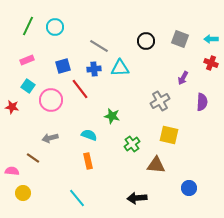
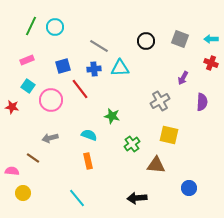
green line: moved 3 px right
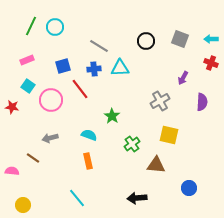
green star: rotated 21 degrees clockwise
yellow circle: moved 12 px down
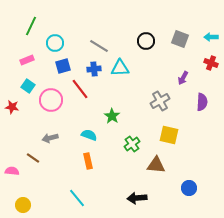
cyan circle: moved 16 px down
cyan arrow: moved 2 px up
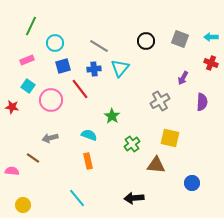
cyan triangle: rotated 48 degrees counterclockwise
yellow square: moved 1 px right, 3 px down
blue circle: moved 3 px right, 5 px up
black arrow: moved 3 px left
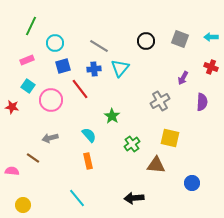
red cross: moved 4 px down
cyan semicircle: rotated 28 degrees clockwise
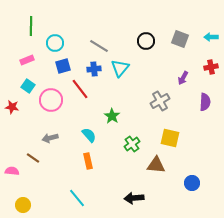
green line: rotated 24 degrees counterclockwise
red cross: rotated 32 degrees counterclockwise
purple semicircle: moved 3 px right
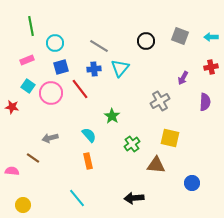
green line: rotated 12 degrees counterclockwise
gray square: moved 3 px up
blue square: moved 2 px left, 1 px down
pink circle: moved 7 px up
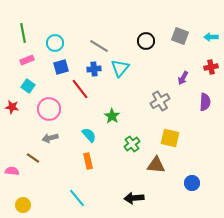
green line: moved 8 px left, 7 px down
pink circle: moved 2 px left, 16 px down
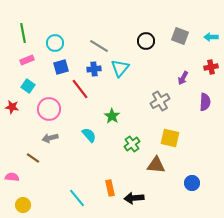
orange rectangle: moved 22 px right, 27 px down
pink semicircle: moved 6 px down
